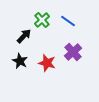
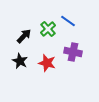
green cross: moved 6 px right, 9 px down
purple cross: rotated 36 degrees counterclockwise
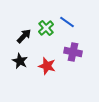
blue line: moved 1 px left, 1 px down
green cross: moved 2 px left, 1 px up
red star: moved 3 px down
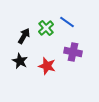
black arrow: rotated 14 degrees counterclockwise
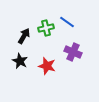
green cross: rotated 28 degrees clockwise
purple cross: rotated 12 degrees clockwise
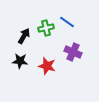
black star: rotated 21 degrees counterclockwise
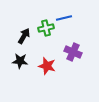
blue line: moved 3 px left, 4 px up; rotated 49 degrees counterclockwise
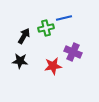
red star: moved 6 px right; rotated 24 degrees counterclockwise
